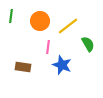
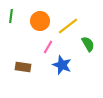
pink line: rotated 24 degrees clockwise
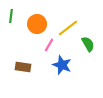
orange circle: moved 3 px left, 3 px down
yellow line: moved 2 px down
pink line: moved 1 px right, 2 px up
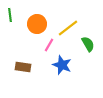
green line: moved 1 px left, 1 px up; rotated 16 degrees counterclockwise
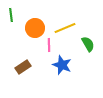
green line: moved 1 px right
orange circle: moved 2 px left, 4 px down
yellow line: moved 3 px left; rotated 15 degrees clockwise
pink line: rotated 32 degrees counterclockwise
brown rectangle: rotated 42 degrees counterclockwise
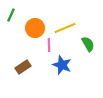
green line: rotated 32 degrees clockwise
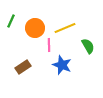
green line: moved 6 px down
green semicircle: moved 2 px down
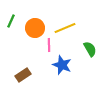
green semicircle: moved 2 px right, 3 px down
brown rectangle: moved 8 px down
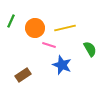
yellow line: rotated 10 degrees clockwise
pink line: rotated 72 degrees counterclockwise
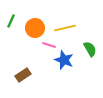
blue star: moved 2 px right, 5 px up
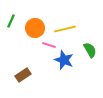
yellow line: moved 1 px down
green semicircle: moved 1 px down
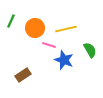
yellow line: moved 1 px right
